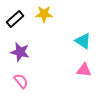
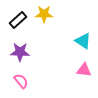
black rectangle: moved 3 px right, 1 px down
purple star: rotated 12 degrees counterclockwise
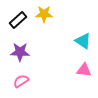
pink semicircle: rotated 84 degrees counterclockwise
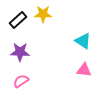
yellow star: moved 1 px left
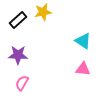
yellow star: moved 2 px up; rotated 12 degrees counterclockwise
purple star: moved 2 px left, 3 px down
pink triangle: moved 1 px left, 1 px up
pink semicircle: moved 1 px right, 2 px down; rotated 28 degrees counterclockwise
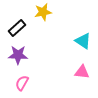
black rectangle: moved 1 px left, 8 px down
pink triangle: moved 1 px left, 3 px down
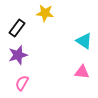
yellow star: moved 2 px right, 1 px down; rotated 18 degrees clockwise
black rectangle: rotated 12 degrees counterclockwise
cyan triangle: moved 1 px right
purple star: rotated 18 degrees counterclockwise
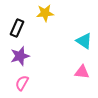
yellow star: rotated 12 degrees counterclockwise
black rectangle: rotated 12 degrees counterclockwise
purple star: moved 2 px right, 1 px down
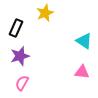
yellow star: rotated 18 degrees counterclockwise
black rectangle: moved 1 px left
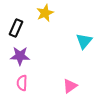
cyan triangle: rotated 36 degrees clockwise
purple star: rotated 18 degrees clockwise
pink triangle: moved 12 px left, 14 px down; rotated 42 degrees counterclockwise
pink semicircle: rotated 28 degrees counterclockwise
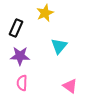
cyan triangle: moved 25 px left, 5 px down
pink triangle: rotated 49 degrees counterclockwise
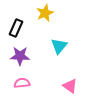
pink semicircle: rotated 84 degrees clockwise
